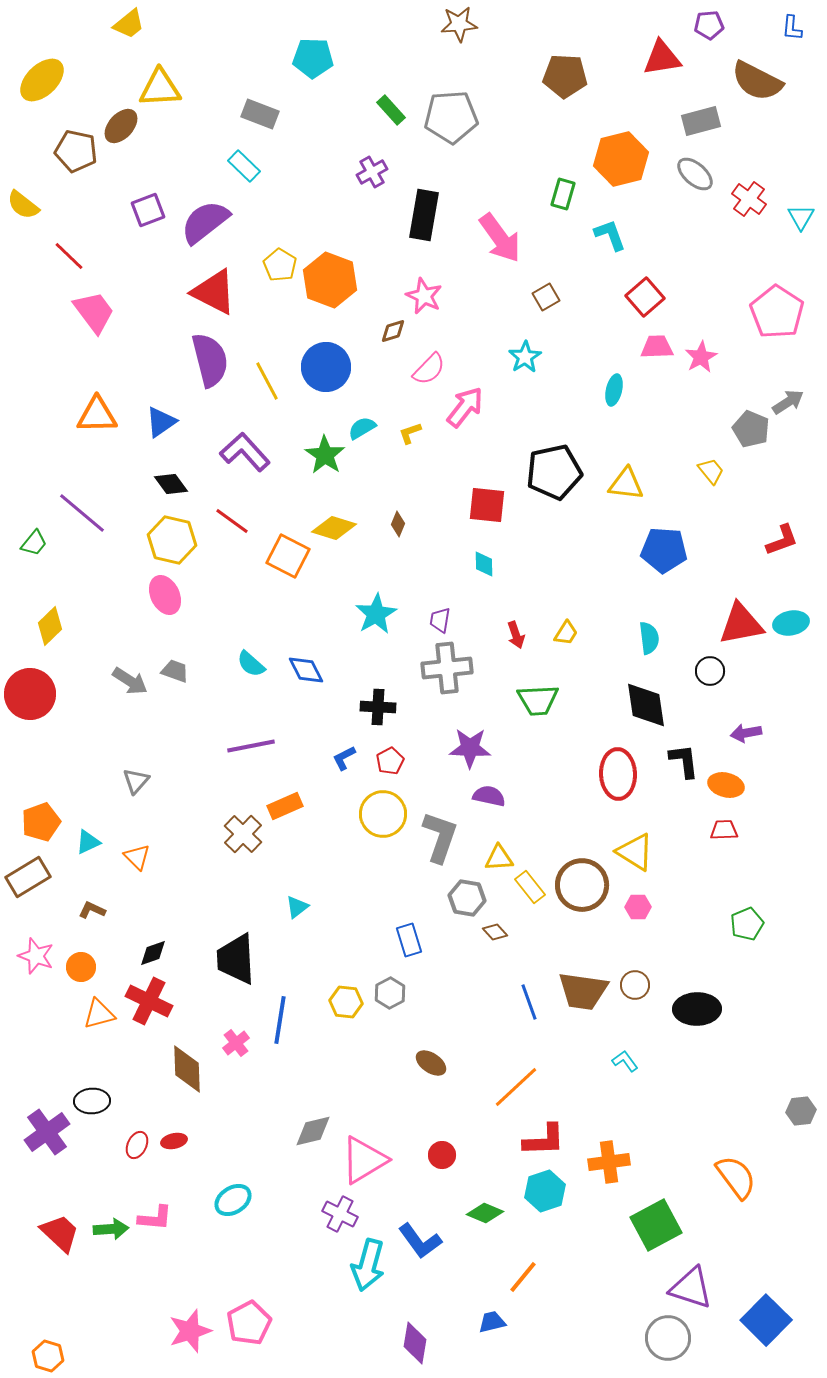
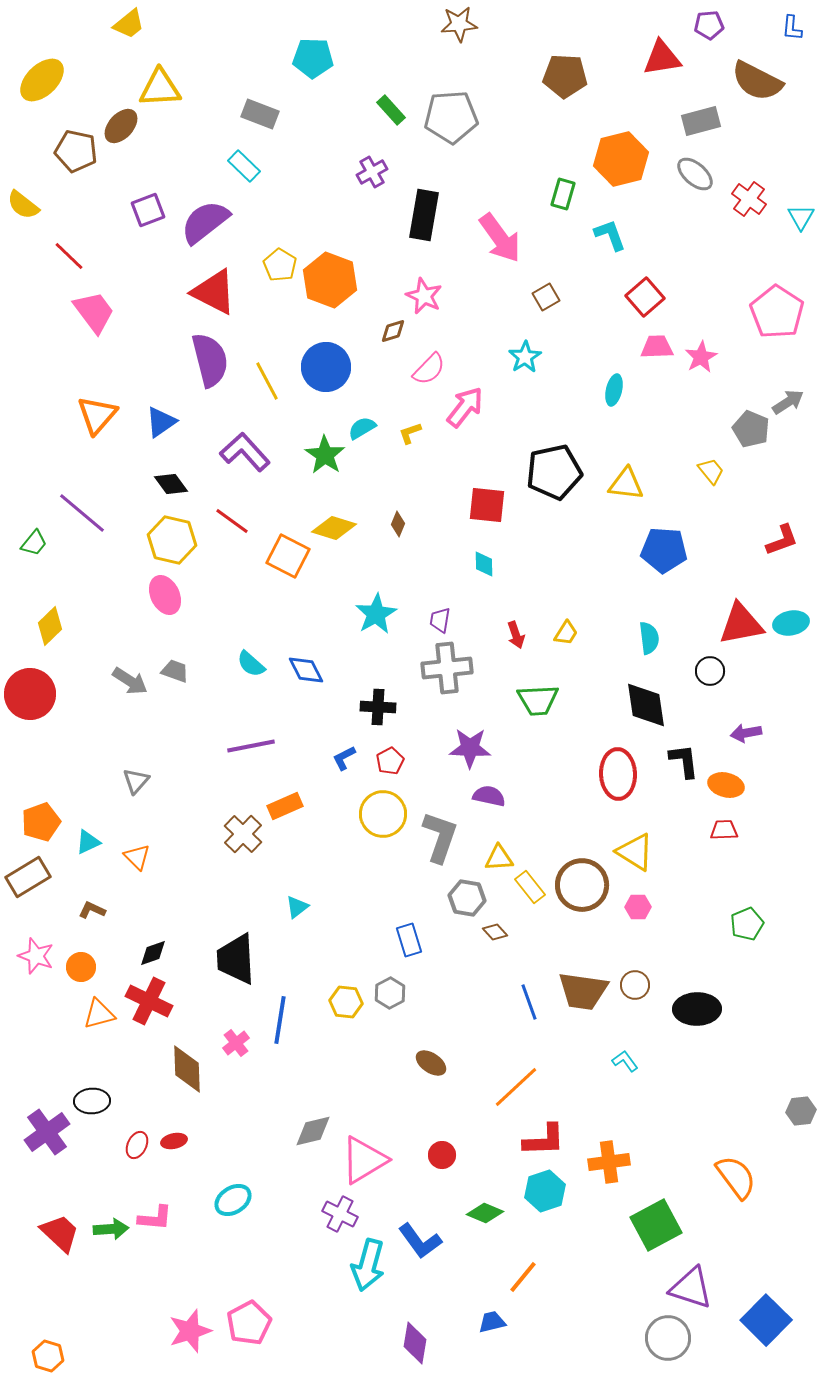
orange triangle at (97, 415): rotated 48 degrees counterclockwise
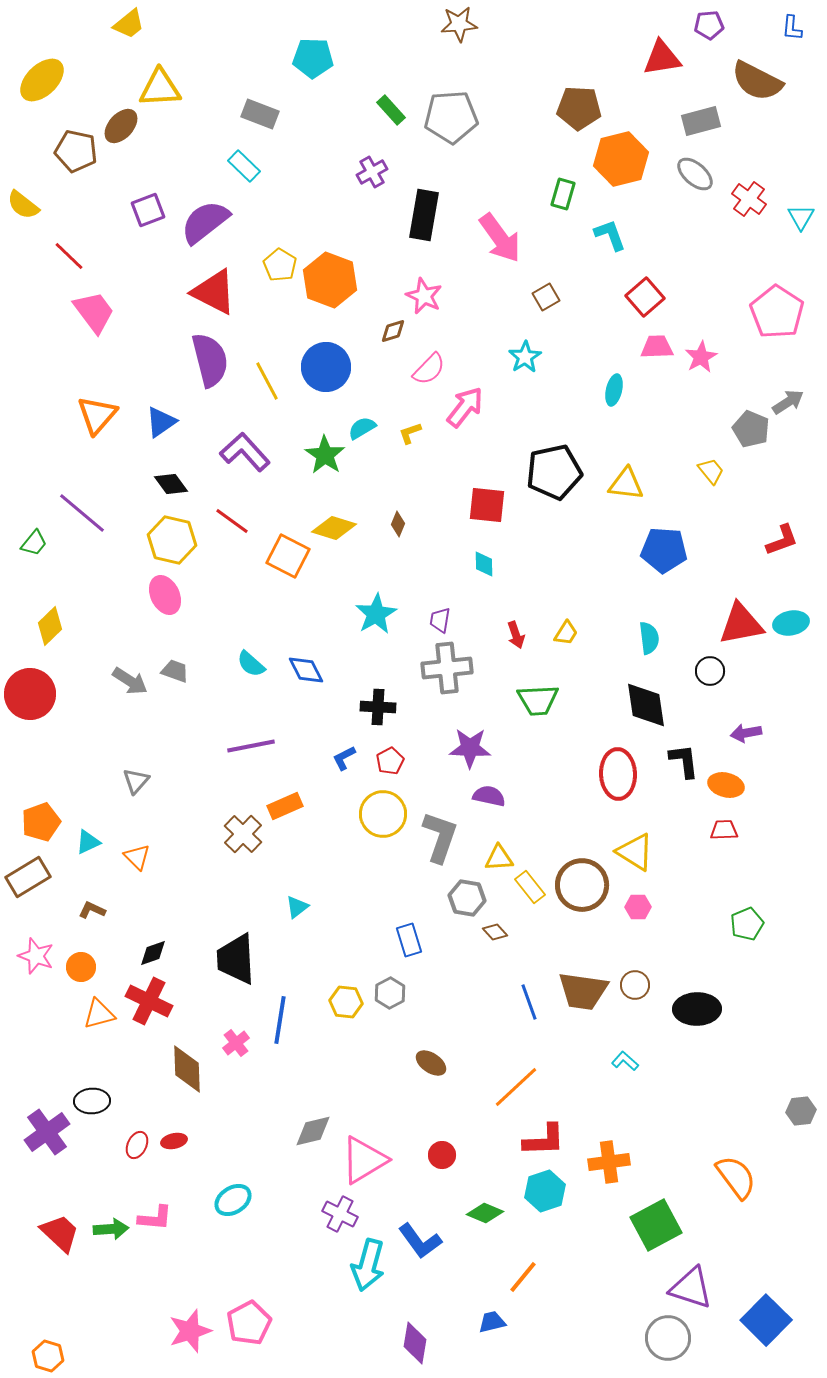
brown pentagon at (565, 76): moved 14 px right, 32 px down
cyan L-shape at (625, 1061): rotated 12 degrees counterclockwise
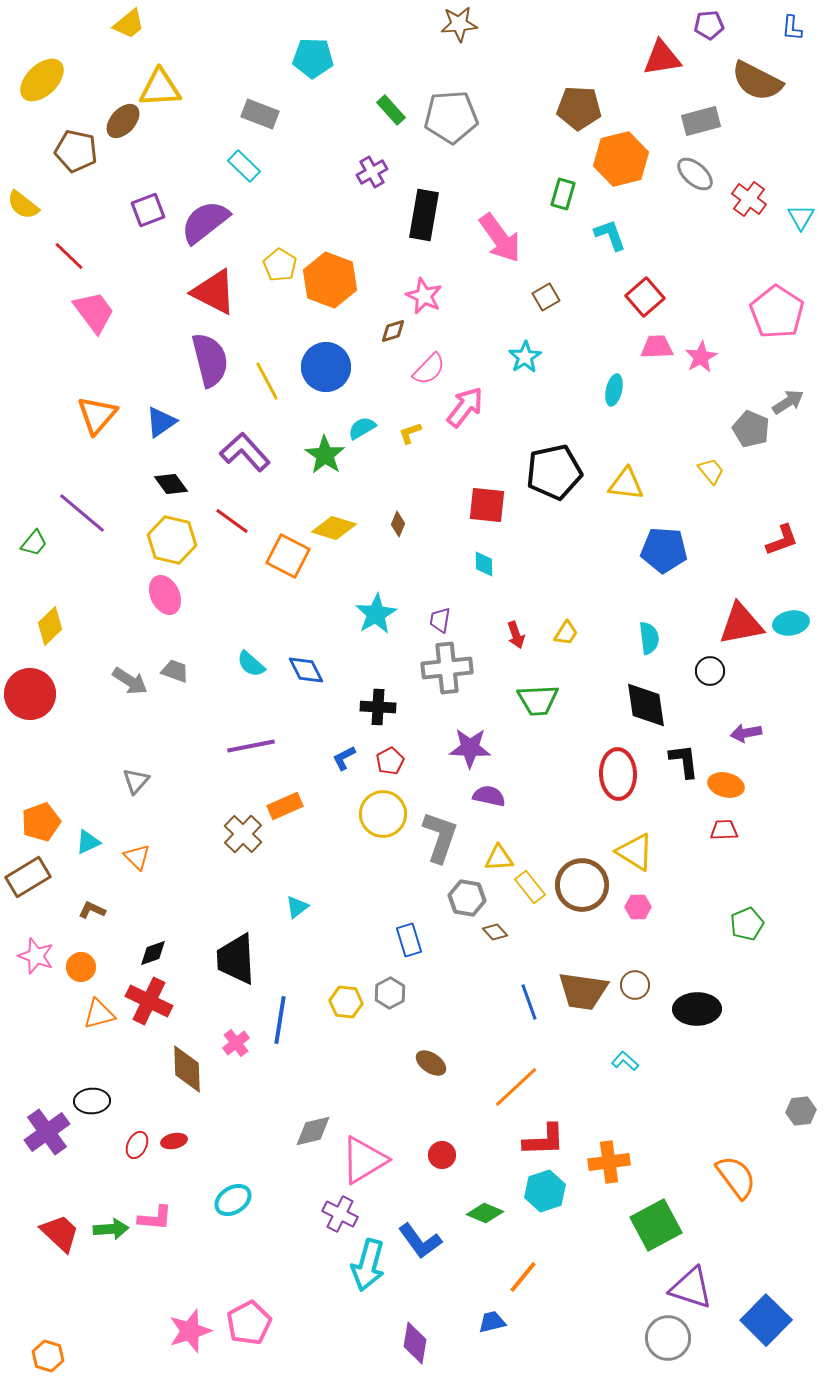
brown ellipse at (121, 126): moved 2 px right, 5 px up
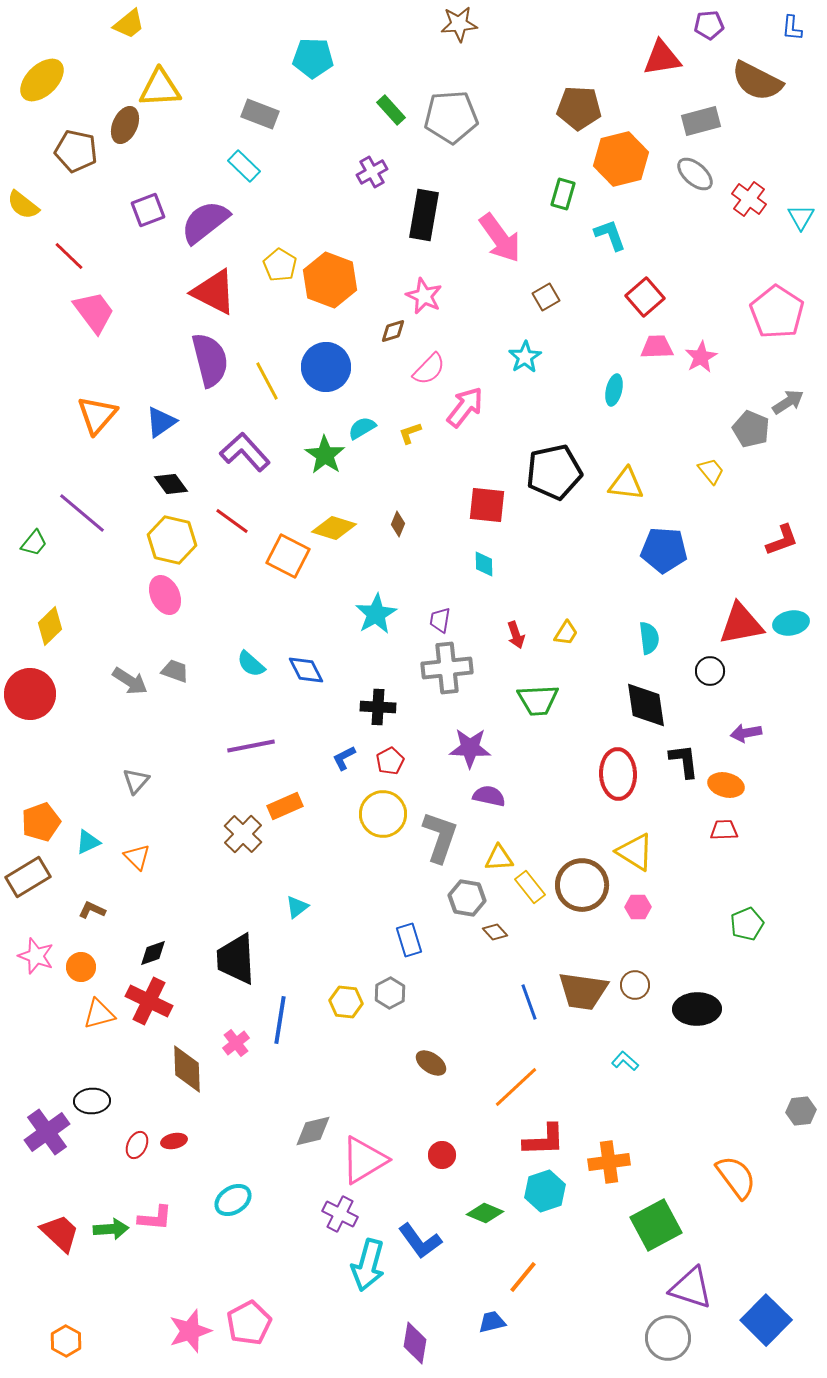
brown ellipse at (123, 121): moved 2 px right, 4 px down; rotated 18 degrees counterclockwise
orange hexagon at (48, 1356): moved 18 px right, 15 px up; rotated 12 degrees clockwise
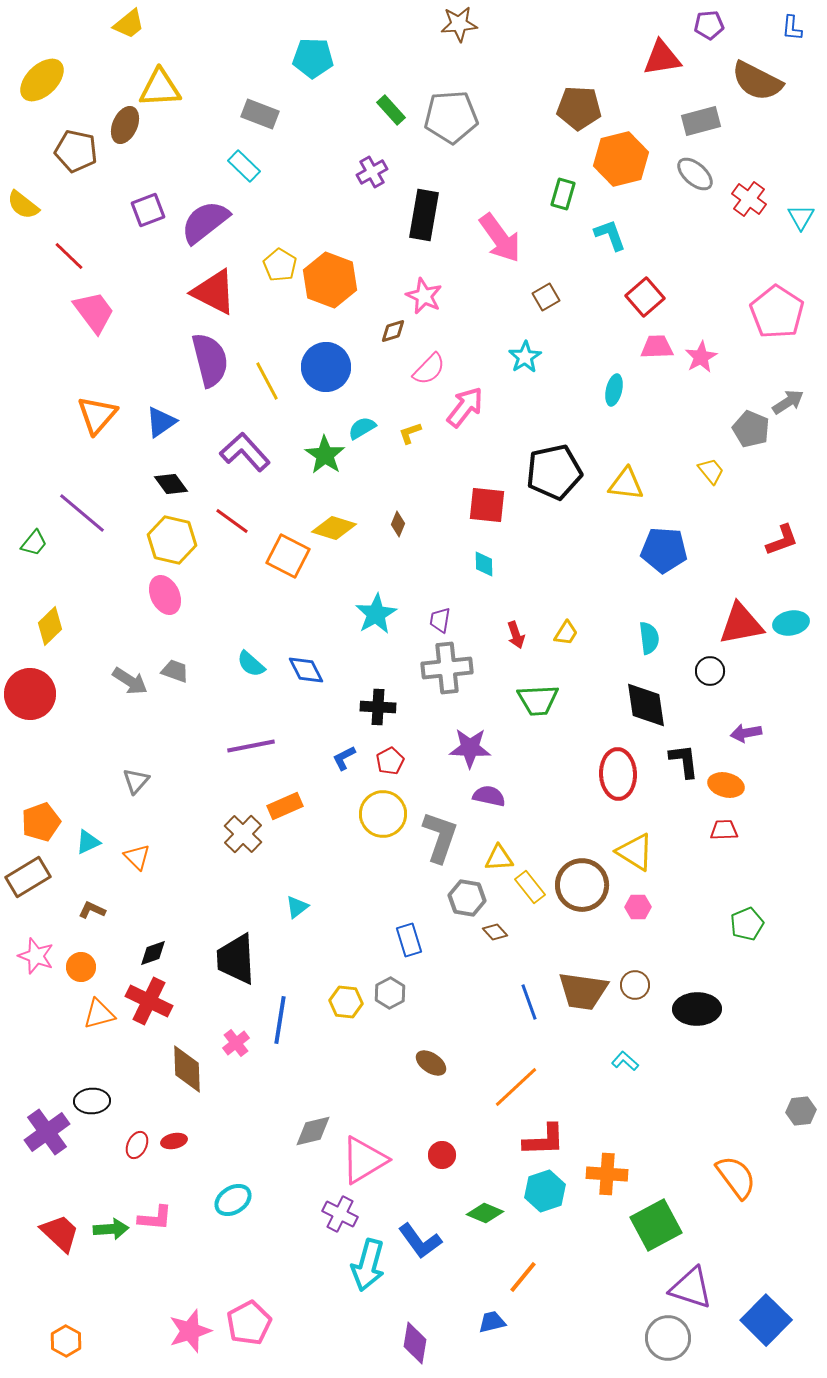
orange cross at (609, 1162): moved 2 px left, 12 px down; rotated 12 degrees clockwise
